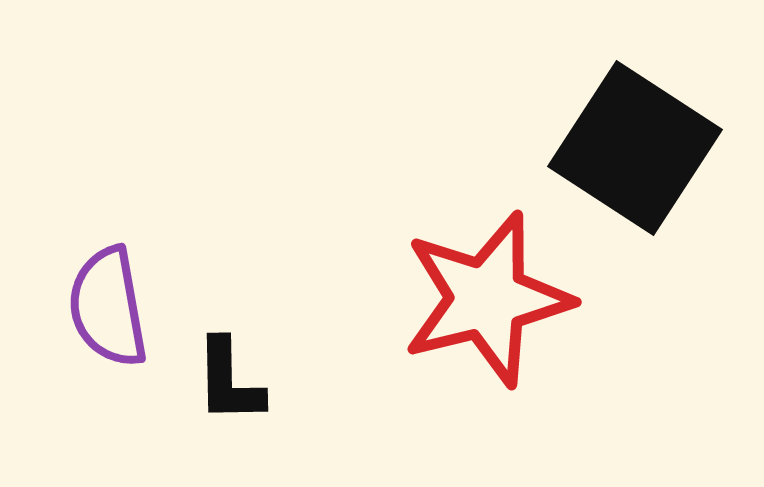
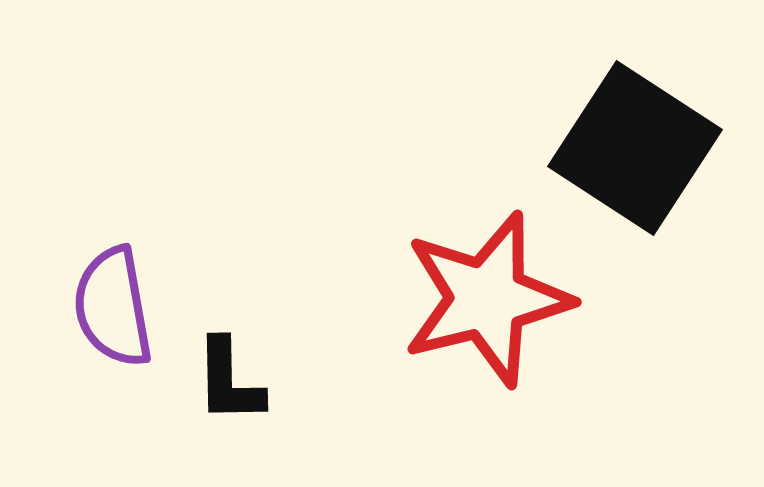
purple semicircle: moved 5 px right
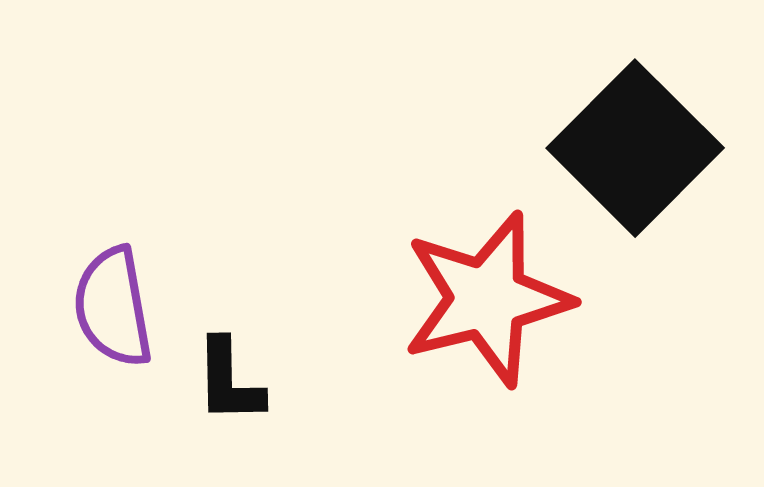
black square: rotated 12 degrees clockwise
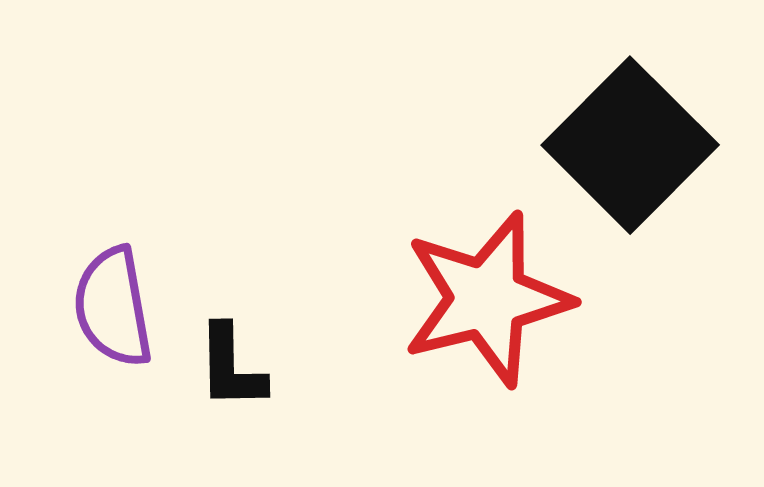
black square: moved 5 px left, 3 px up
black L-shape: moved 2 px right, 14 px up
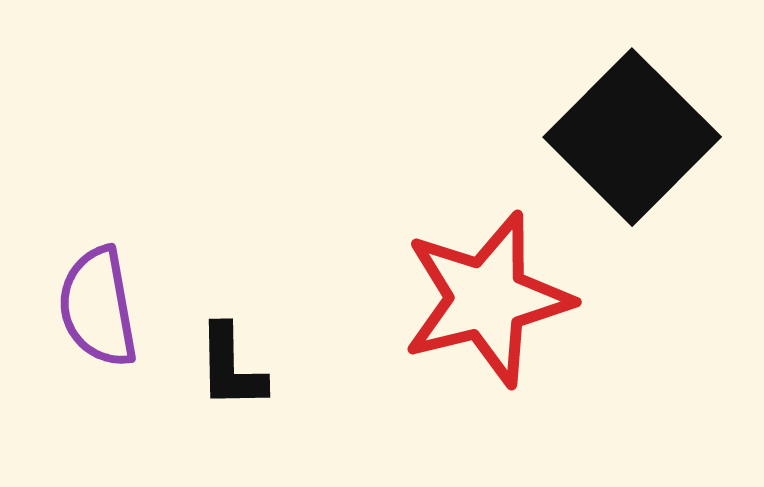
black square: moved 2 px right, 8 px up
purple semicircle: moved 15 px left
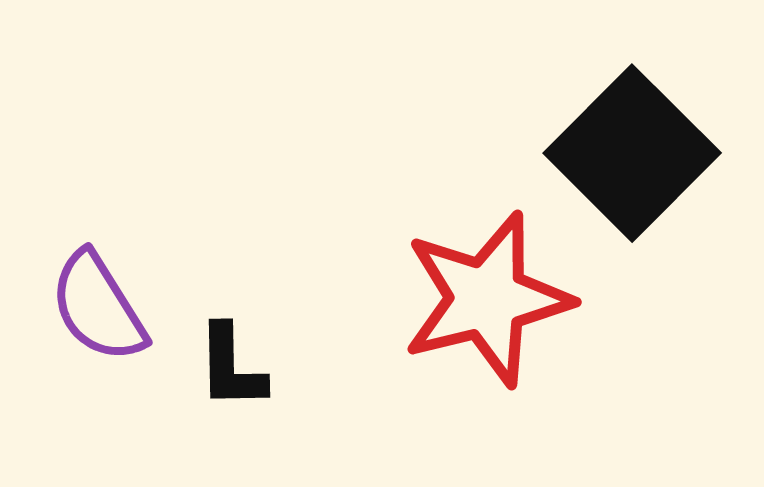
black square: moved 16 px down
purple semicircle: rotated 22 degrees counterclockwise
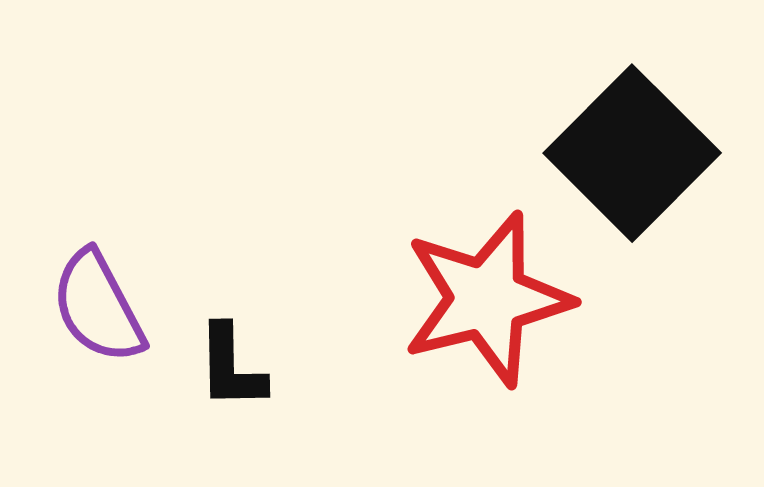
purple semicircle: rotated 4 degrees clockwise
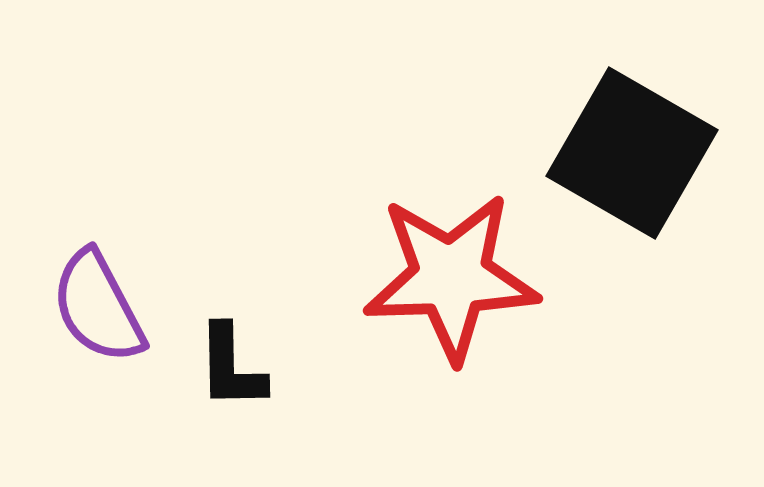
black square: rotated 15 degrees counterclockwise
red star: moved 36 px left, 22 px up; rotated 12 degrees clockwise
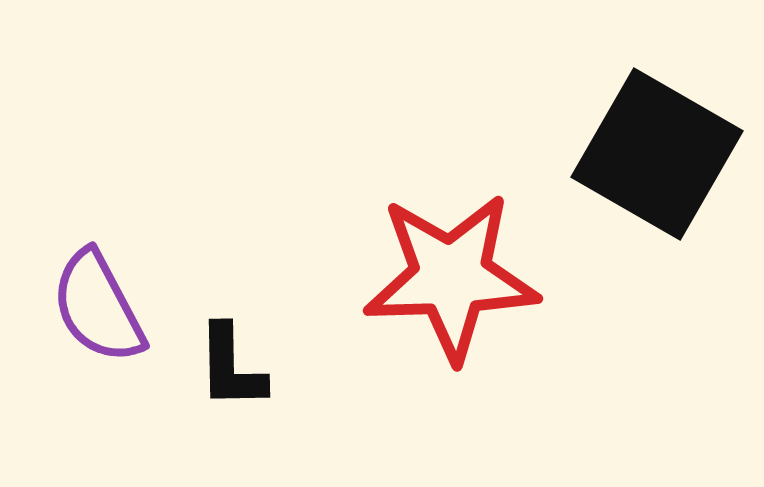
black square: moved 25 px right, 1 px down
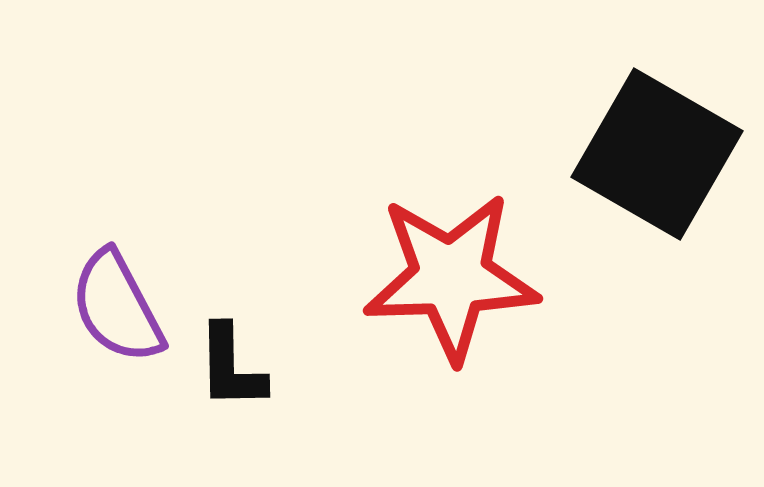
purple semicircle: moved 19 px right
